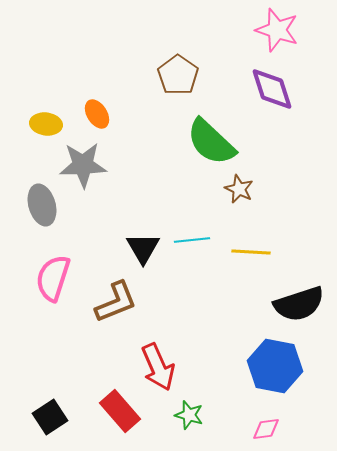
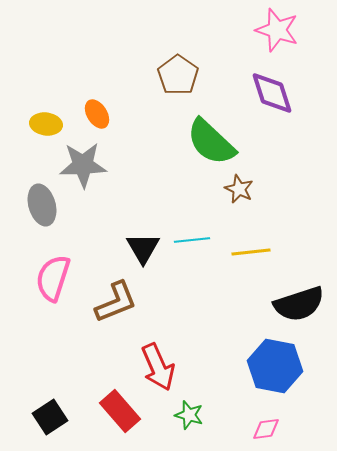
purple diamond: moved 4 px down
yellow line: rotated 9 degrees counterclockwise
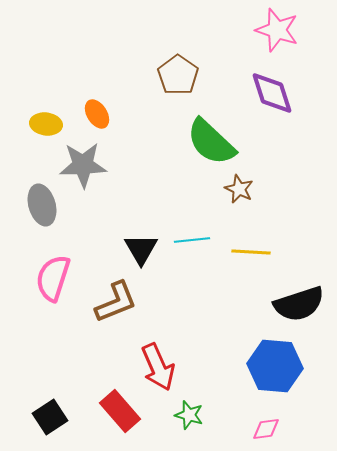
black triangle: moved 2 px left, 1 px down
yellow line: rotated 9 degrees clockwise
blue hexagon: rotated 6 degrees counterclockwise
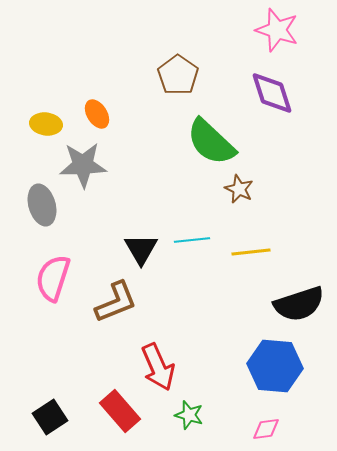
yellow line: rotated 9 degrees counterclockwise
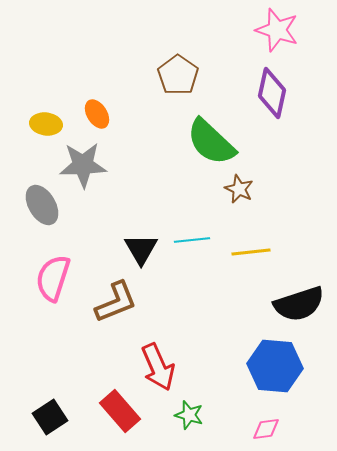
purple diamond: rotated 30 degrees clockwise
gray ellipse: rotated 15 degrees counterclockwise
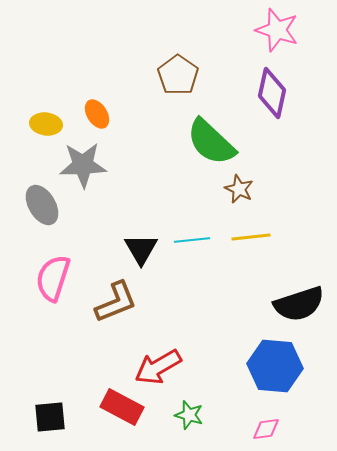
yellow line: moved 15 px up
red arrow: rotated 84 degrees clockwise
red rectangle: moved 2 px right, 4 px up; rotated 21 degrees counterclockwise
black square: rotated 28 degrees clockwise
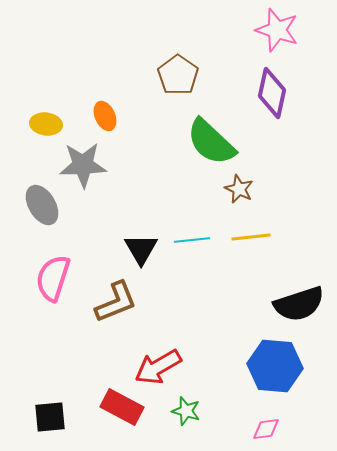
orange ellipse: moved 8 px right, 2 px down; rotated 8 degrees clockwise
green star: moved 3 px left, 4 px up
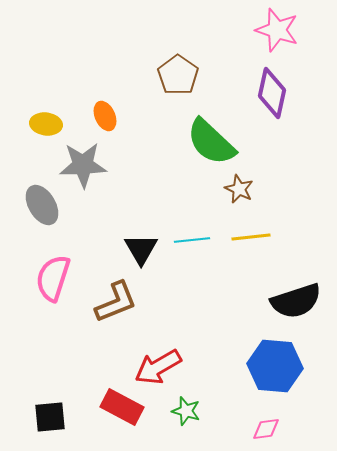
black semicircle: moved 3 px left, 3 px up
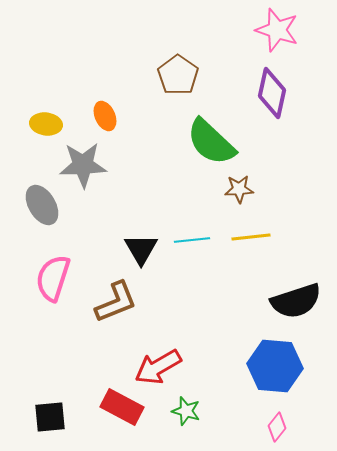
brown star: rotated 28 degrees counterclockwise
pink diamond: moved 11 px right, 2 px up; rotated 44 degrees counterclockwise
